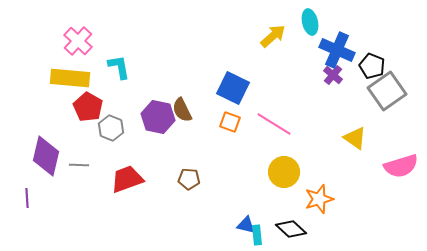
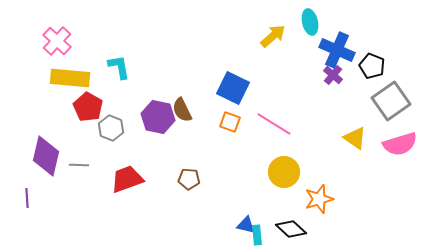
pink cross: moved 21 px left
gray square: moved 4 px right, 10 px down
pink semicircle: moved 1 px left, 22 px up
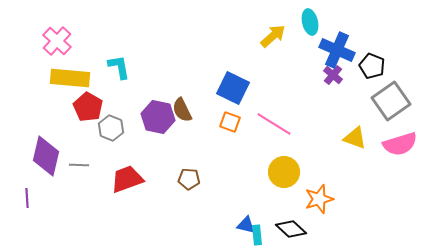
yellow triangle: rotated 15 degrees counterclockwise
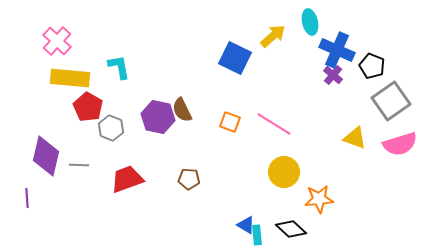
blue square: moved 2 px right, 30 px up
orange star: rotated 12 degrees clockwise
blue triangle: rotated 18 degrees clockwise
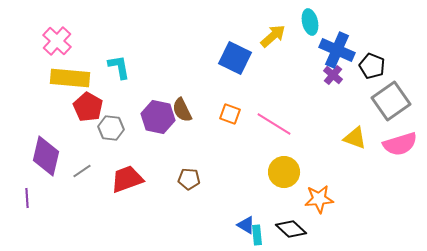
orange square: moved 8 px up
gray hexagon: rotated 15 degrees counterclockwise
gray line: moved 3 px right, 6 px down; rotated 36 degrees counterclockwise
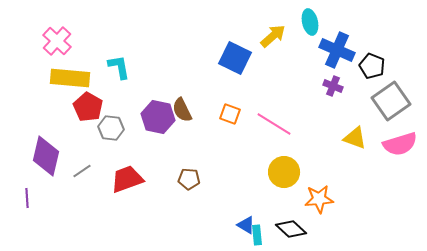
purple cross: moved 11 px down; rotated 18 degrees counterclockwise
